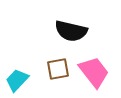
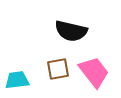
cyan trapezoid: rotated 40 degrees clockwise
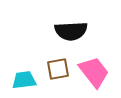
black semicircle: rotated 16 degrees counterclockwise
cyan trapezoid: moved 7 px right
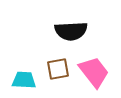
cyan trapezoid: rotated 10 degrees clockwise
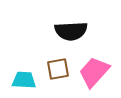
pink trapezoid: rotated 100 degrees counterclockwise
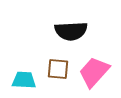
brown square: rotated 15 degrees clockwise
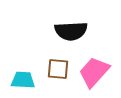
cyan trapezoid: moved 1 px left
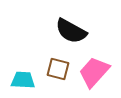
black semicircle: rotated 32 degrees clockwise
brown square: rotated 10 degrees clockwise
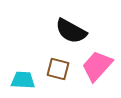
pink trapezoid: moved 3 px right, 6 px up
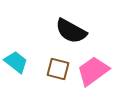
pink trapezoid: moved 4 px left, 5 px down; rotated 12 degrees clockwise
cyan trapezoid: moved 7 px left, 18 px up; rotated 35 degrees clockwise
